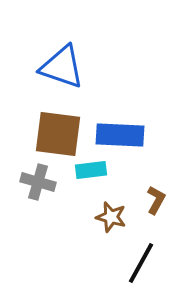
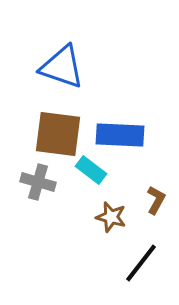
cyan rectangle: rotated 44 degrees clockwise
black line: rotated 9 degrees clockwise
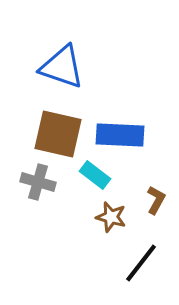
brown square: rotated 6 degrees clockwise
cyan rectangle: moved 4 px right, 5 px down
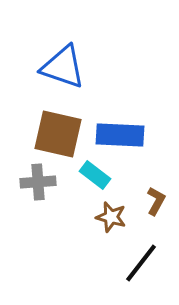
blue triangle: moved 1 px right
gray cross: rotated 20 degrees counterclockwise
brown L-shape: moved 1 px down
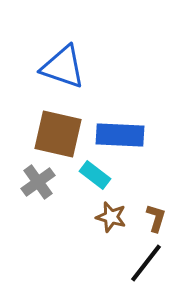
gray cross: rotated 32 degrees counterclockwise
brown L-shape: moved 17 px down; rotated 12 degrees counterclockwise
black line: moved 5 px right
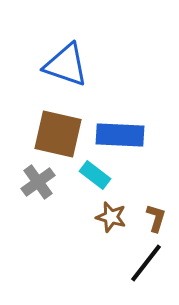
blue triangle: moved 3 px right, 2 px up
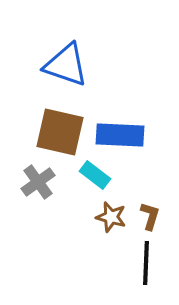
brown square: moved 2 px right, 2 px up
brown L-shape: moved 6 px left, 2 px up
black line: rotated 36 degrees counterclockwise
